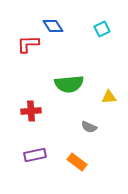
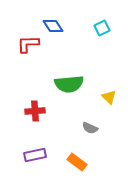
cyan square: moved 1 px up
yellow triangle: rotated 49 degrees clockwise
red cross: moved 4 px right
gray semicircle: moved 1 px right, 1 px down
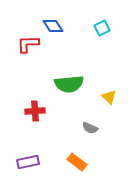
purple rectangle: moved 7 px left, 7 px down
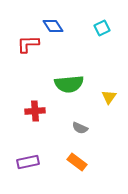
yellow triangle: rotated 21 degrees clockwise
gray semicircle: moved 10 px left
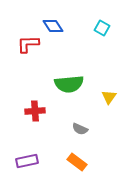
cyan square: rotated 35 degrees counterclockwise
gray semicircle: moved 1 px down
purple rectangle: moved 1 px left, 1 px up
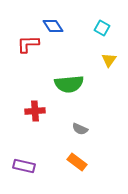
yellow triangle: moved 37 px up
purple rectangle: moved 3 px left, 5 px down; rotated 25 degrees clockwise
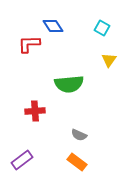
red L-shape: moved 1 px right
gray semicircle: moved 1 px left, 6 px down
purple rectangle: moved 2 px left, 6 px up; rotated 50 degrees counterclockwise
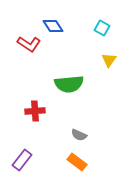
red L-shape: rotated 145 degrees counterclockwise
purple rectangle: rotated 15 degrees counterclockwise
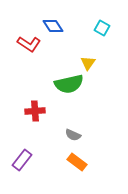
yellow triangle: moved 21 px left, 3 px down
green semicircle: rotated 8 degrees counterclockwise
gray semicircle: moved 6 px left
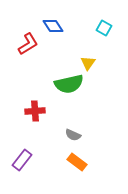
cyan square: moved 2 px right
red L-shape: moved 1 px left; rotated 65 degrees counterclockwise
